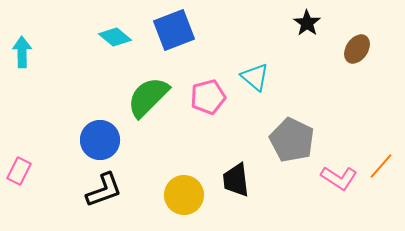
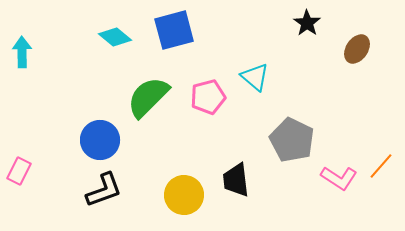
blue square: rotated 6 degrees clockwise
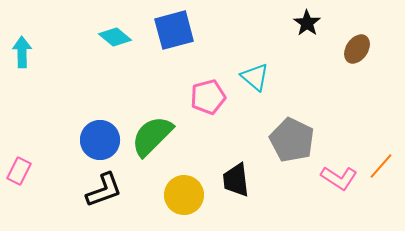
green semicircle: moved 4 px right, 39 px down
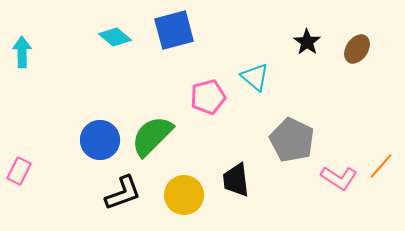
black star: moved 19 px down
black L-shape: moved 19 px right, 3 px down
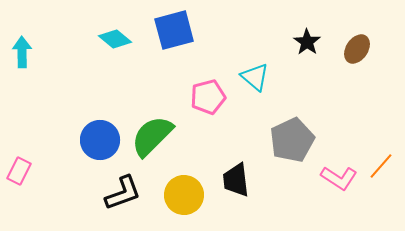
cyan diamond: moved 2 px down
gray pentagon: rotated 21 degrees clockwise
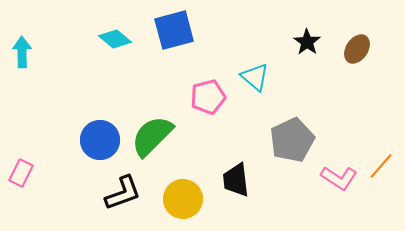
pink rectangle: moved 2 px right, 2 px down
yellow circle: moved 1 px left, 4 px down
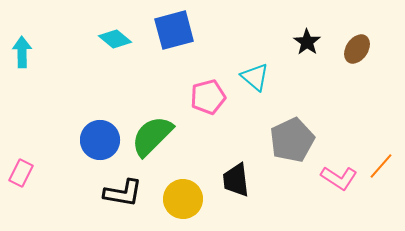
black L-shape: rotated 30 degrees clockwise
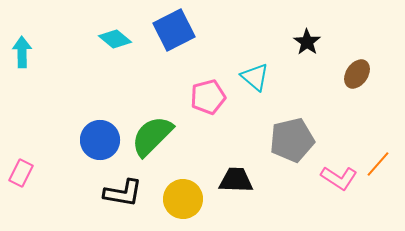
blue square: rotated 12 degrees counterclockwise
brown ellipse: moved 25 px down
gray pentagon: rotated 12 degrees clockwise
orange line: moved 3 px left, 2 px up
black trapezoid: rotated 99 degrees clockwise
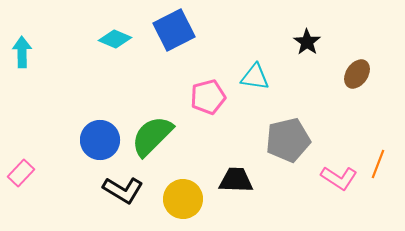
cyan diamond: rotated 16 degrees counterclockwise
cyan triangle: rotated 32 degrees counterclockwise
gray pentagon: moved 4 px left
orange line: rotated 20 degrees counterclockwise
pink rectangle: rotated 16 degrees clockwise
black L-shape: moved 3 px up; rotated 21 degrees clockwise
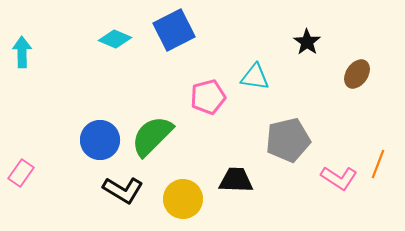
pink rectangle: rotated 8 degrees counterclockwise
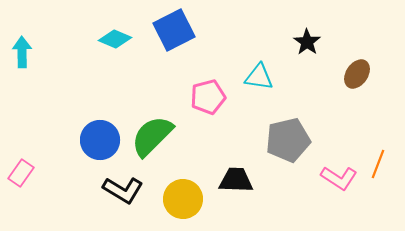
cyan triangle: moved 4 px right
